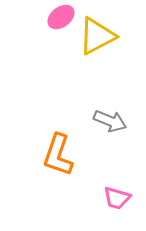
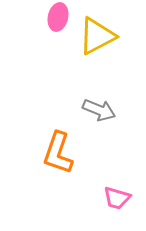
pink ellipse: moved 3 px left; rotated 40 degrees counterclockwise
gray arrow: moved 11 px left, 11 px up
orange L-shape: moved 2 px up
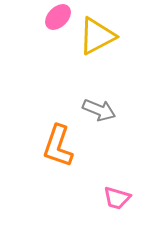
pink ellipse: rotated 32 degrees clockwise
orange L-shape: moved 7 px up
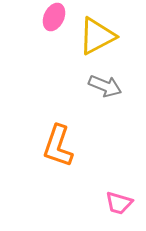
pink ellipse: moved 4 px left; rotated 20 degrees counterclockwise
gray arrow: moved 6 px right, 24 px up
pink trapezoid: moved 2 px right, 5 px down
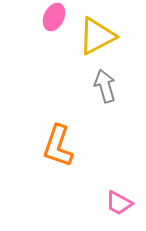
gray arrow: rotated 128 degrees counterclockwise
pink trapezoid: rotated 12 degrees clockwise
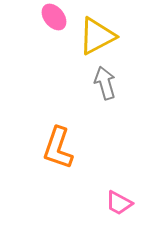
pink ellipse: rotated 64 degrees counterclockwise
gray arrow: moved 3 px up
orange L-shape: moved 2 px down
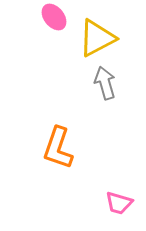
yellow triangle: moved 2 px down
pink trapezoid: rotated 12 degrees counterclockwise
